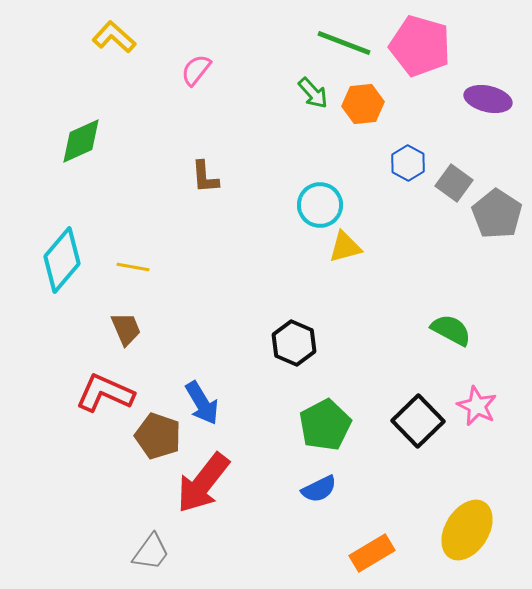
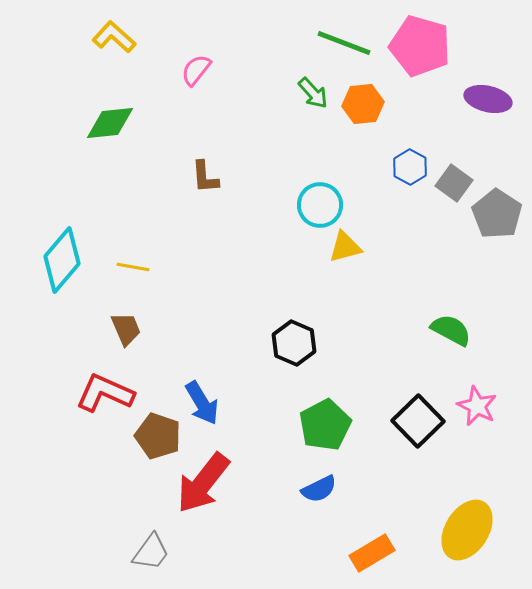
green diamond: moved 29 px right, 18 px up; rotated 18 degrees clockwise
blue hexagon: moved 2 px right, 4 px down
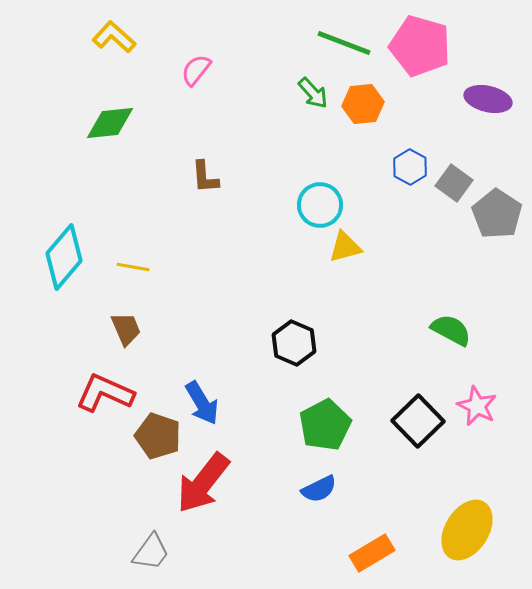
cyan diamond: moved 2 px right, 3 px up
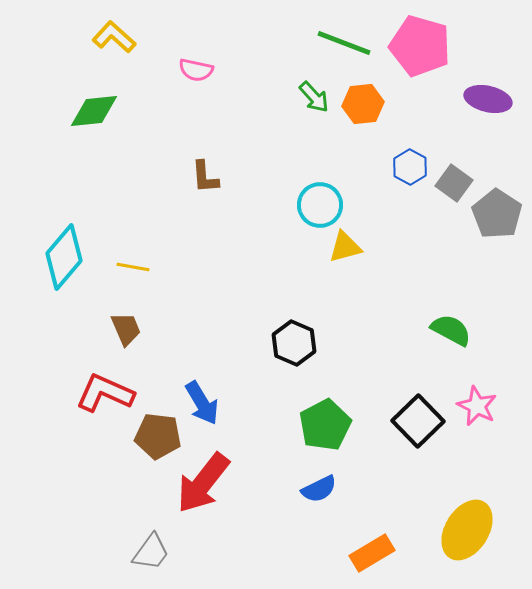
pink semicircle: rotated 116 degrees counterclockwise
green arrow: moved 1 px right, 4 px down
green diamond: moved 16 px left, 12 px up
brown pentagon: rotated 12 degrees counterclockwise
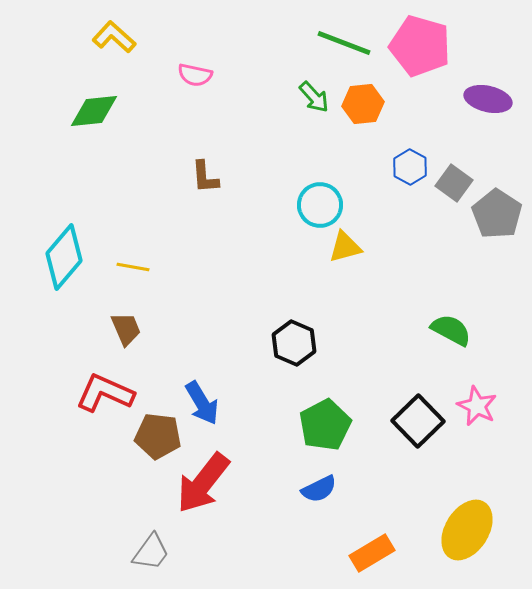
pink semicircle: moved 1 px left, 5 px down
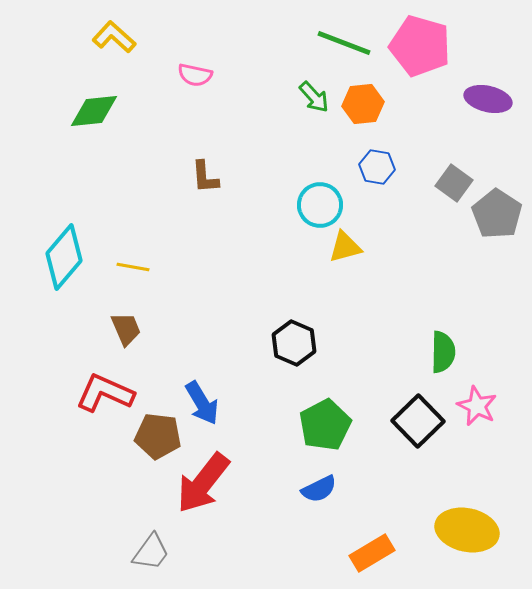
blue hexagon: moved 33 px left; rotated 20 degrees counterclockwise
green semicircle: moved 8 px left, 22 px down; rotated 63 degrees clockwise
yellow ellipse: rotated 70 degrees clockwise
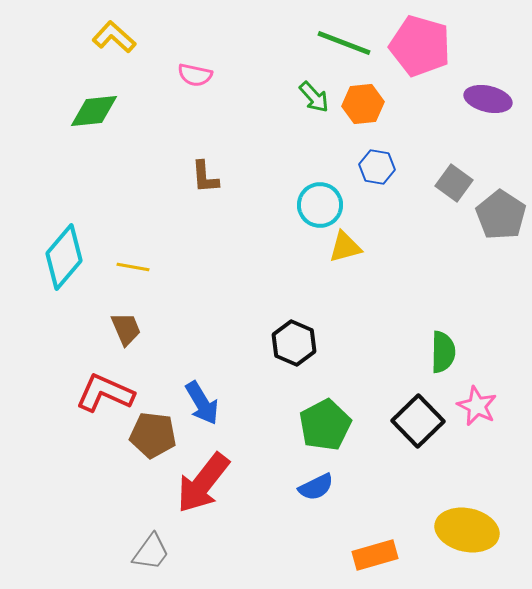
gray pentagon: moved 4 px right, 1 px down
brown pentagon: moved 5 px left, 1 px up
blue semicircle: moved 3 px left, 2 px up
orange rectangle: moved 3 px right, 2 px down; rotated 15 degrees clockwise
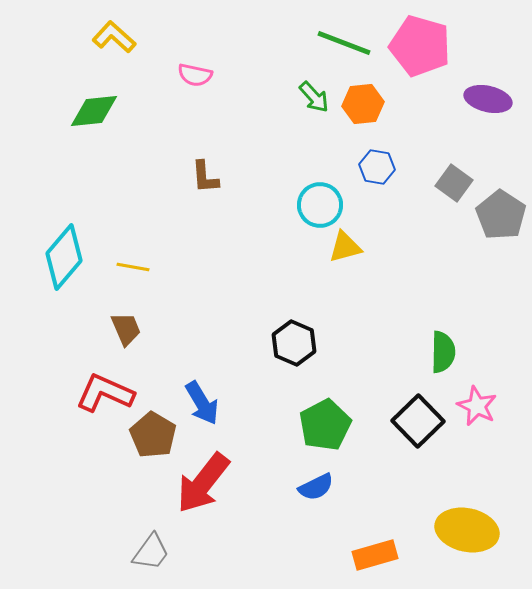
brown pentagon: rotated 24 degrees clockwise
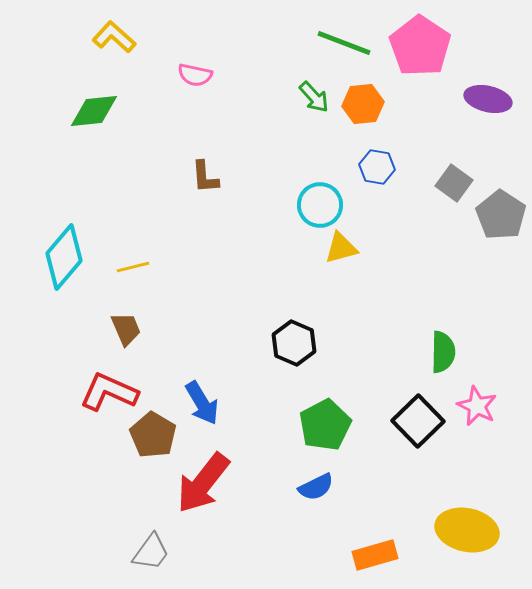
pink pentagon: rotated 18 degrees clockwise
yellow triangle: moved 4 px left, 1 px down
yellow line: rotated 24 degrees counterclockwise
red L-shape: moved 4 px right, 1 px up
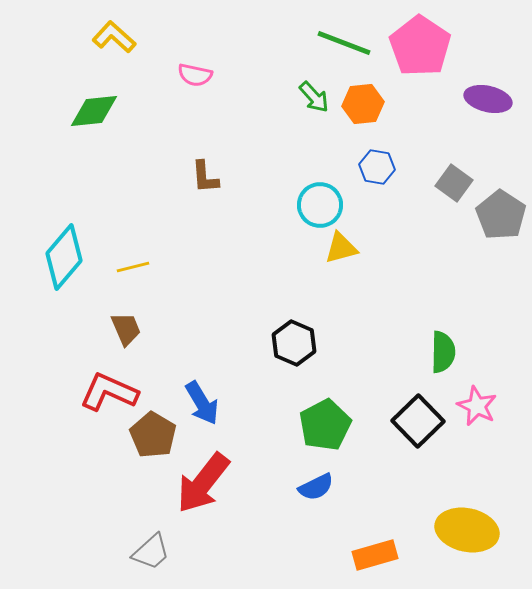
gray trapezoid: rotated 12 degrees clockwise
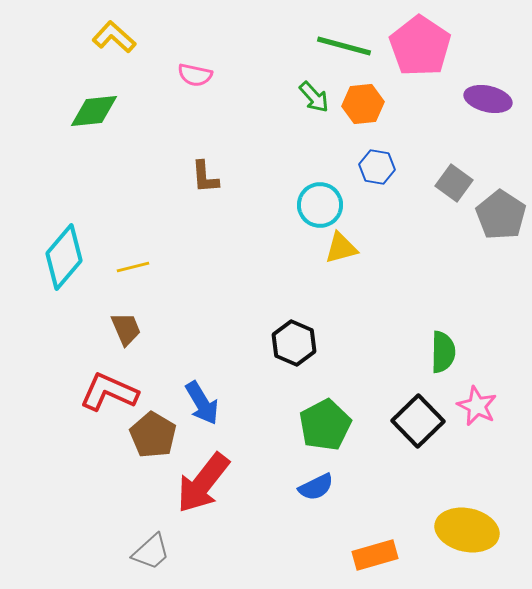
green line: moved 3 px down; rotated 6 degrees counterclockwise
